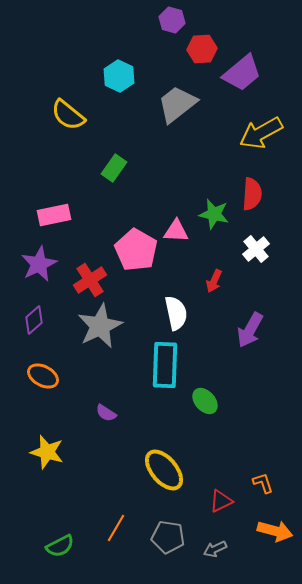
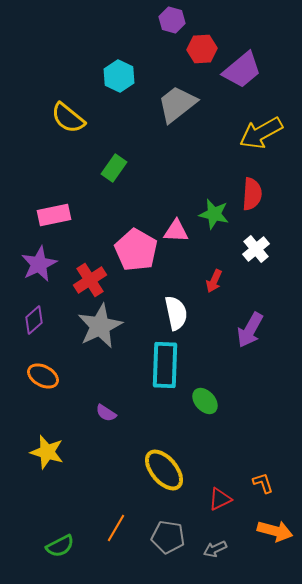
purple trapezoid: moved 3 px up
yellow semicircle: moved 3 px down
red triangle: moved 1 px left, 2 px up
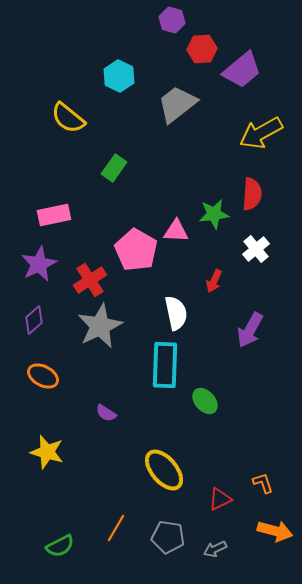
green star: rotated 20 degrees counterclockwise
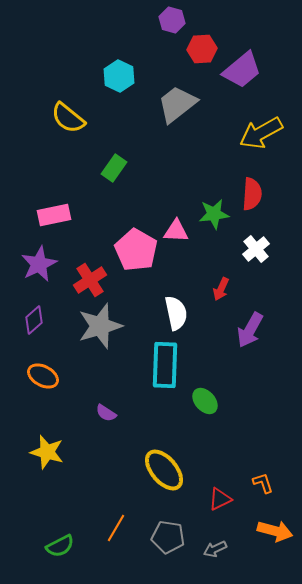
red arrow: moved 7 px right, 8 px down
gray star: rotated 9 degrees clockwise
